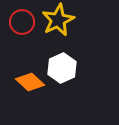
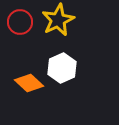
red circle: moved 2 px left
orange diamond: moved 1 px left, 1 px down
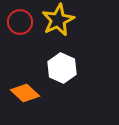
white hexagon: rotated 12 degrees counterclockwise
orange diamond: moved 4 px left, 10 px down
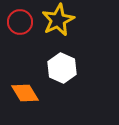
orange diamond: rotated 16 degrees clockwise
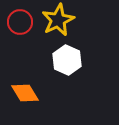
white hexagon: moved 5 px right, 8 px up
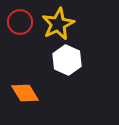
yellow star: moved 4 px down
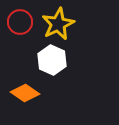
white hexagon: moved 15 px left
orange diamond: rotated 24 degrees counterclockwise
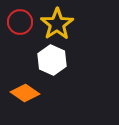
yellow star: moved 1 px left; rotated 8 degrees counterclockwise
